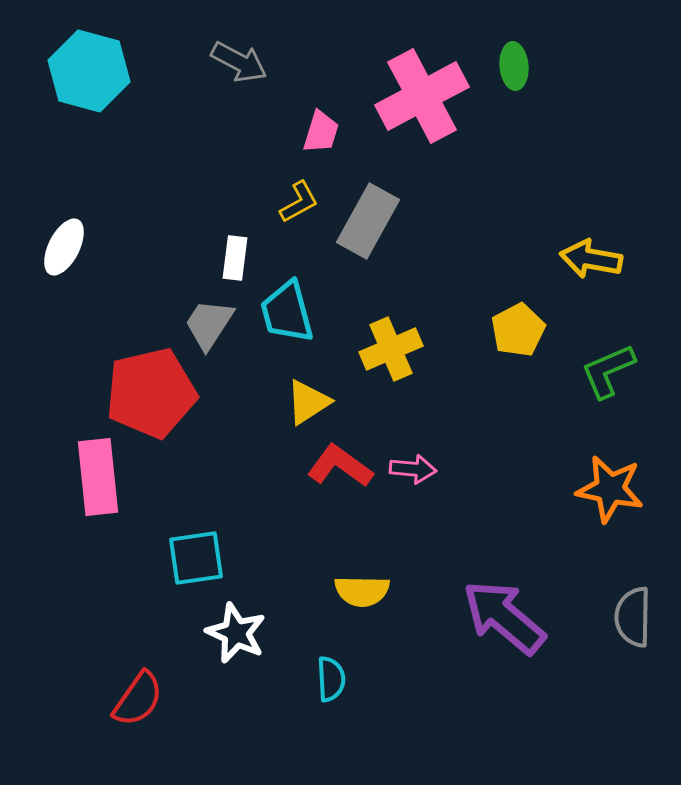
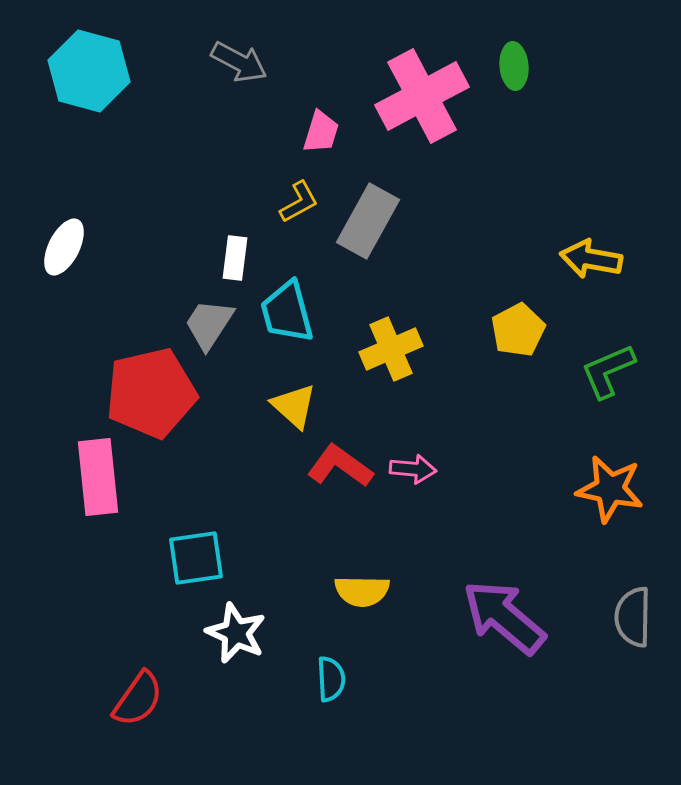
yellow triangle: moved 14 px left, 4 px down; rotated 45 degrees counterclockwise
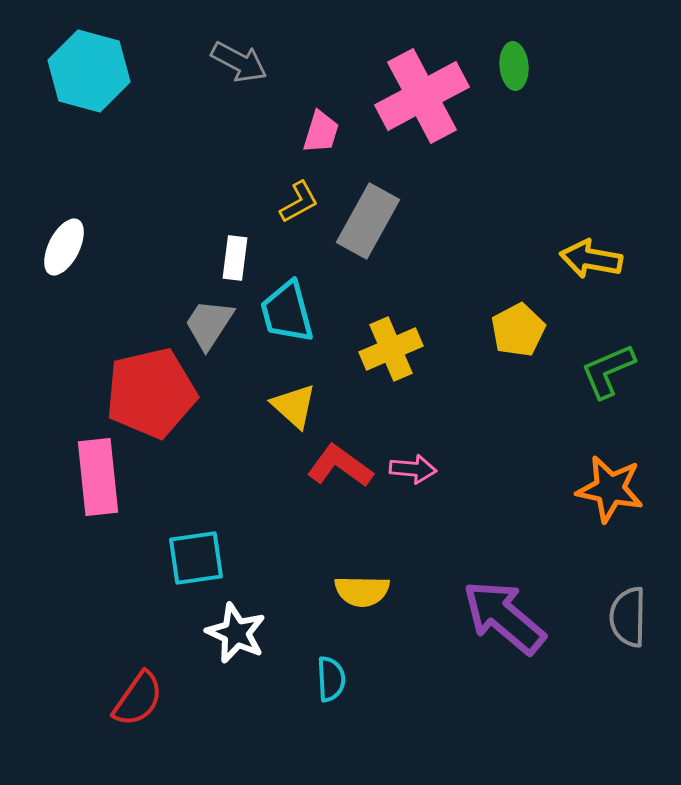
gray semicircle: moved 5 px left
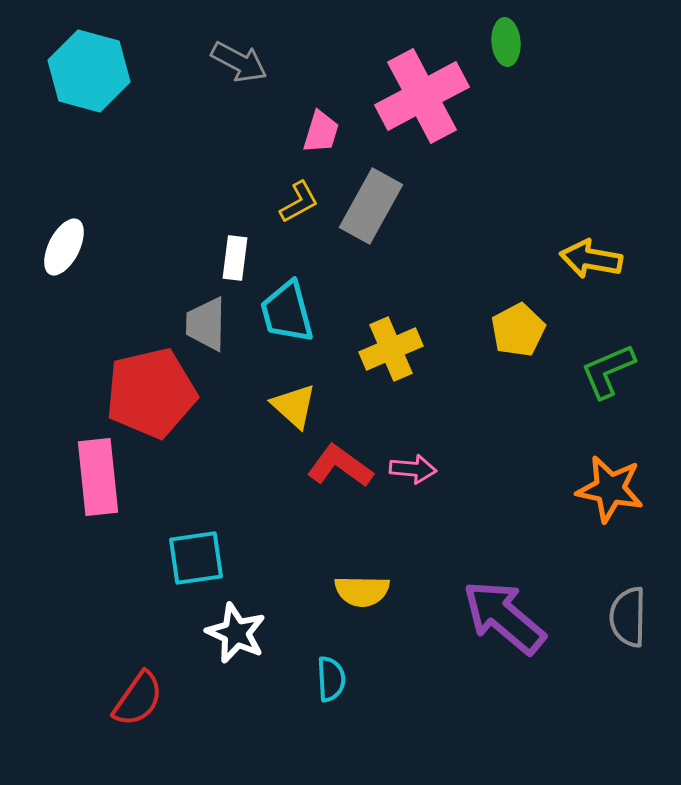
green ellipse: moved 8 px left, 24 px up
gray rectangle: moved 3 px right, 15 px up
gray trapezoid: moved 3 px left; rotated 32 degrees counterclockwise
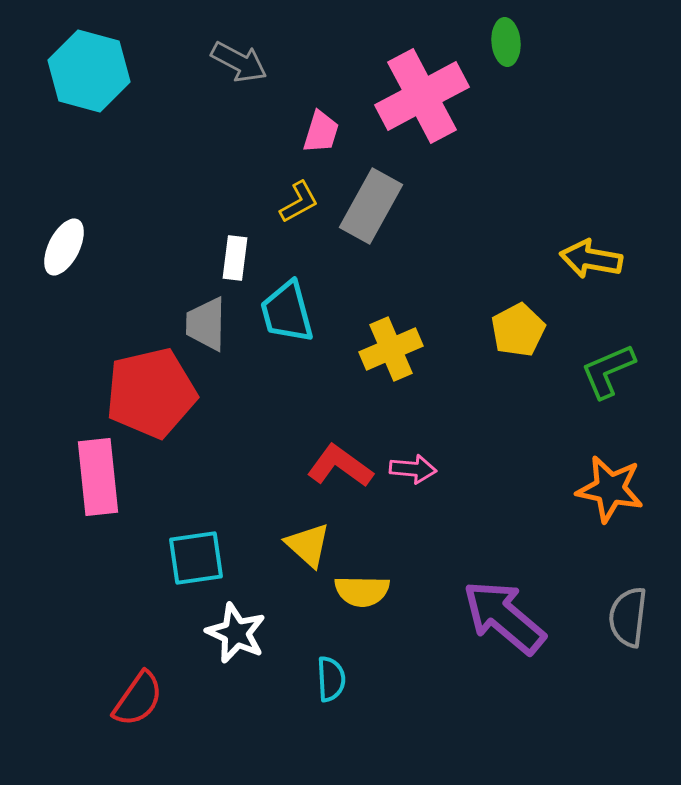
yellow triangle: moved 14 px right, 139 px down
gray semicircle: rotated 6 degrees clockwise
